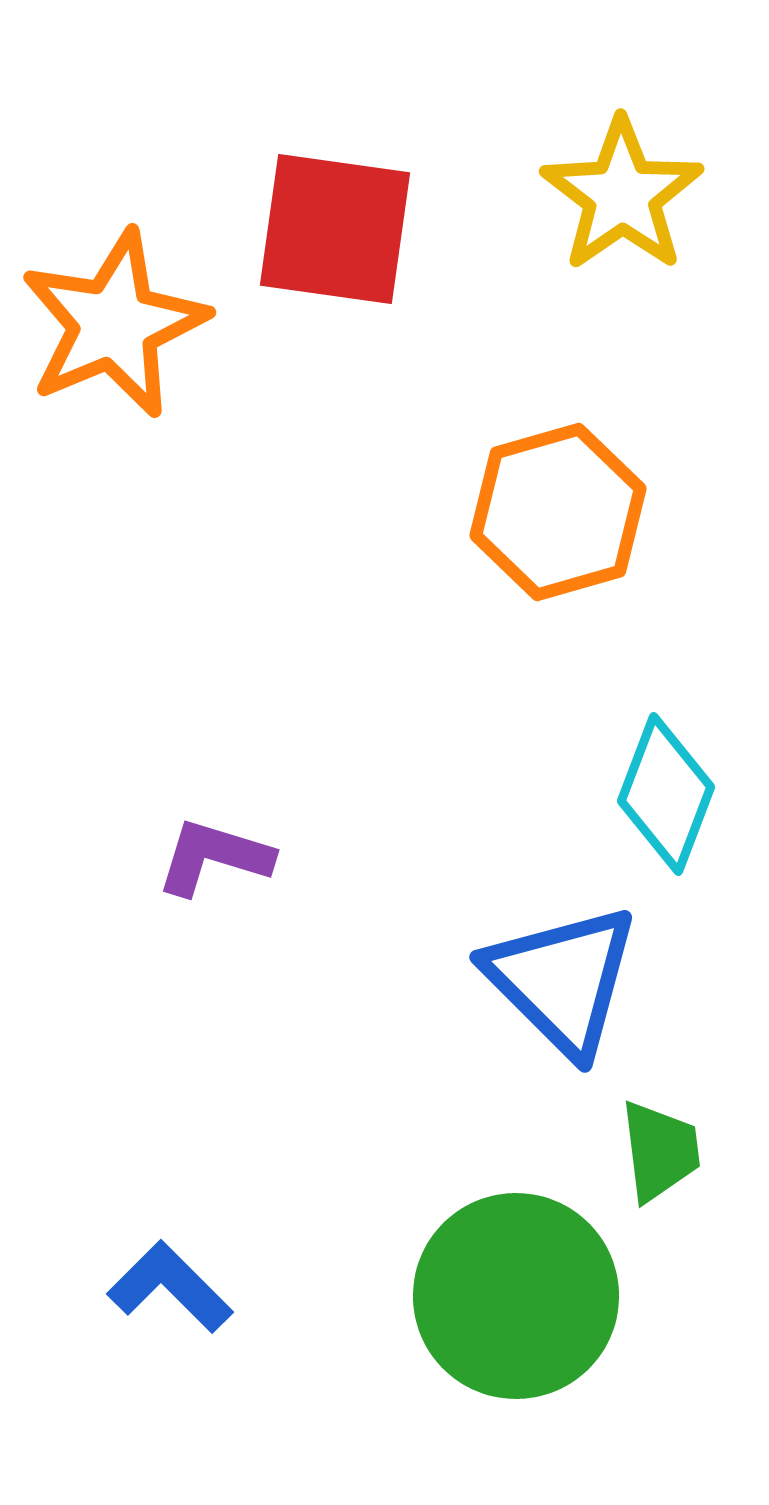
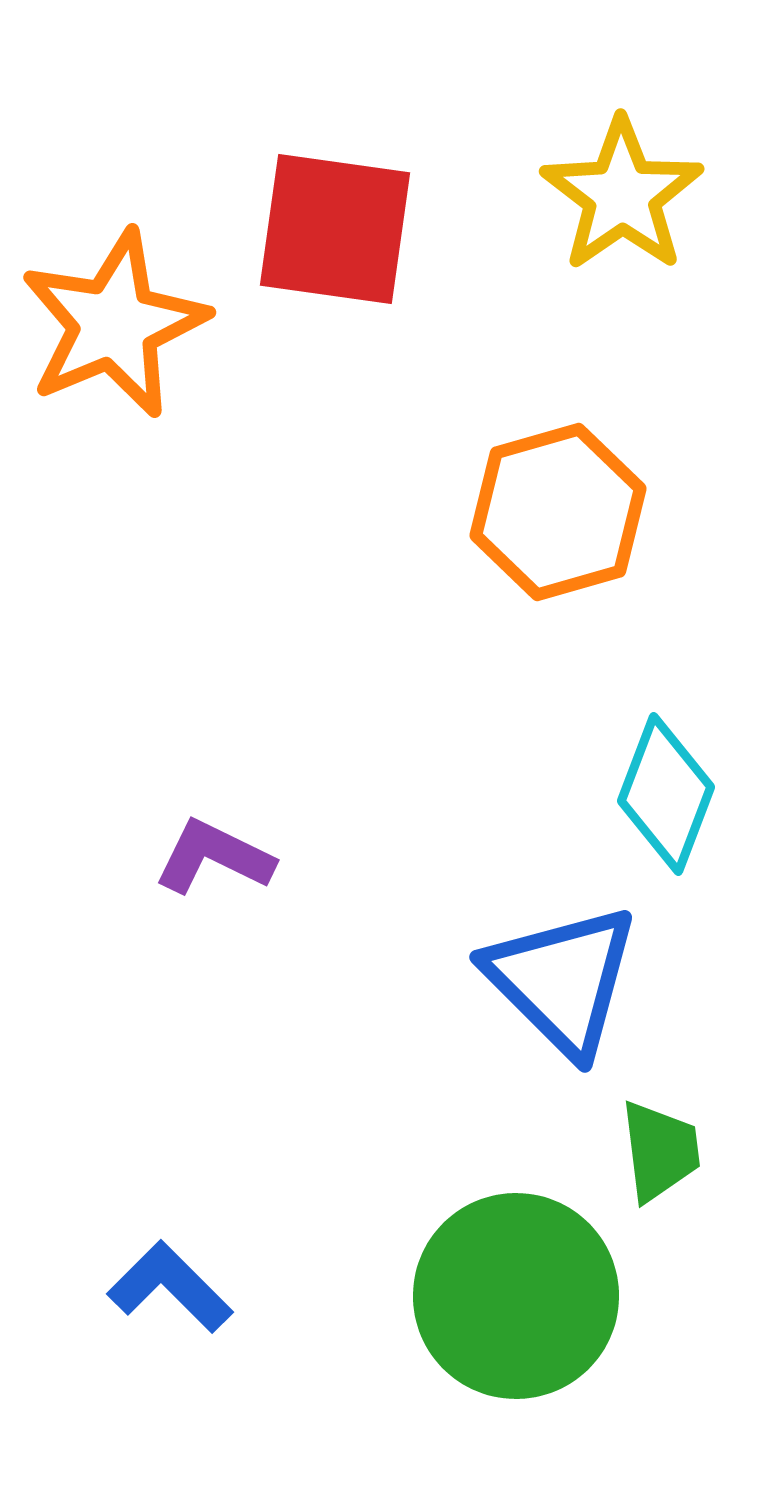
purple L-shape: rotated 9 degrees clockwise
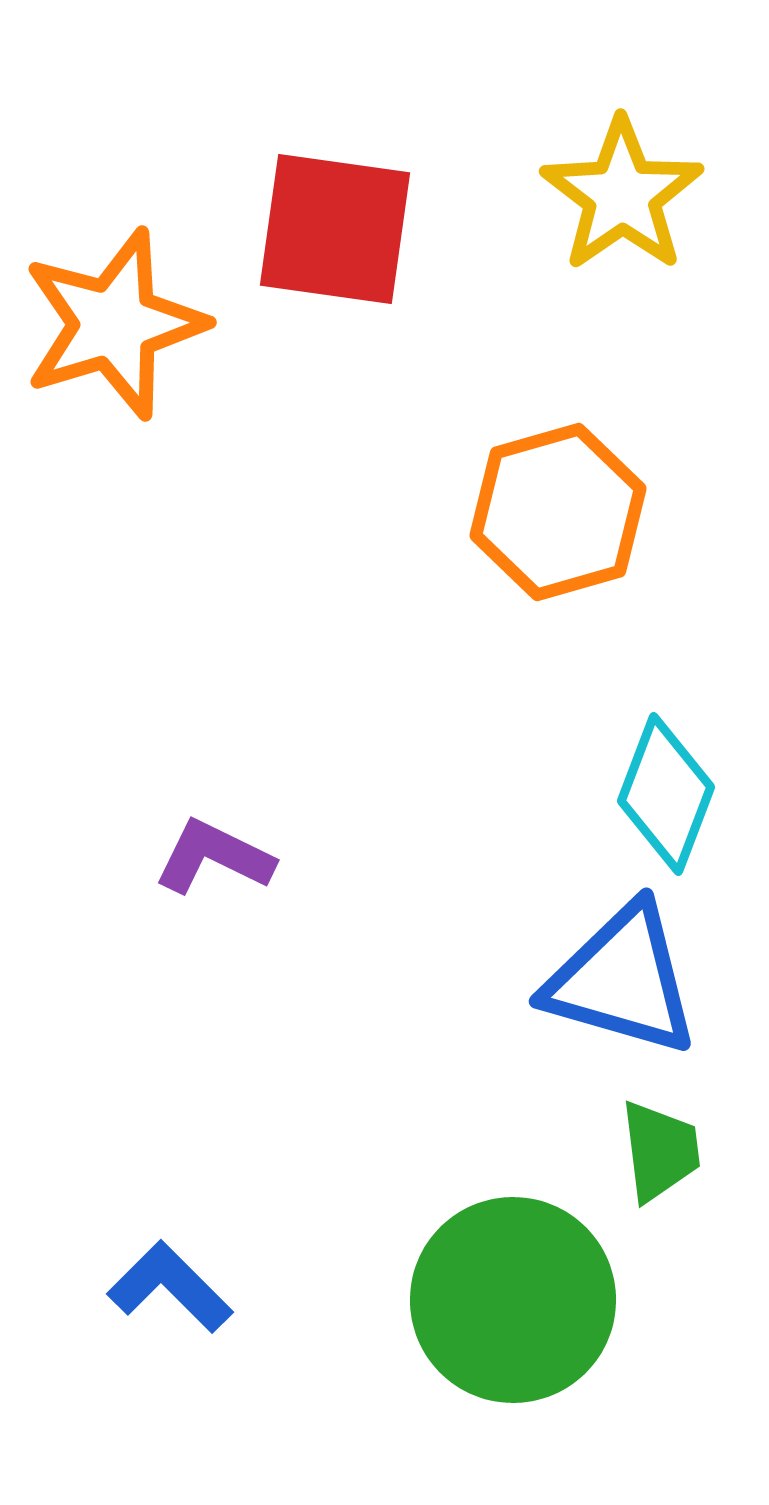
orange star: rotated 6 degrees clockwise
blue triangle: moved 60 px right; rotated 29 degrees counterclockwise
green circle: moved 3 px left, 4 px down
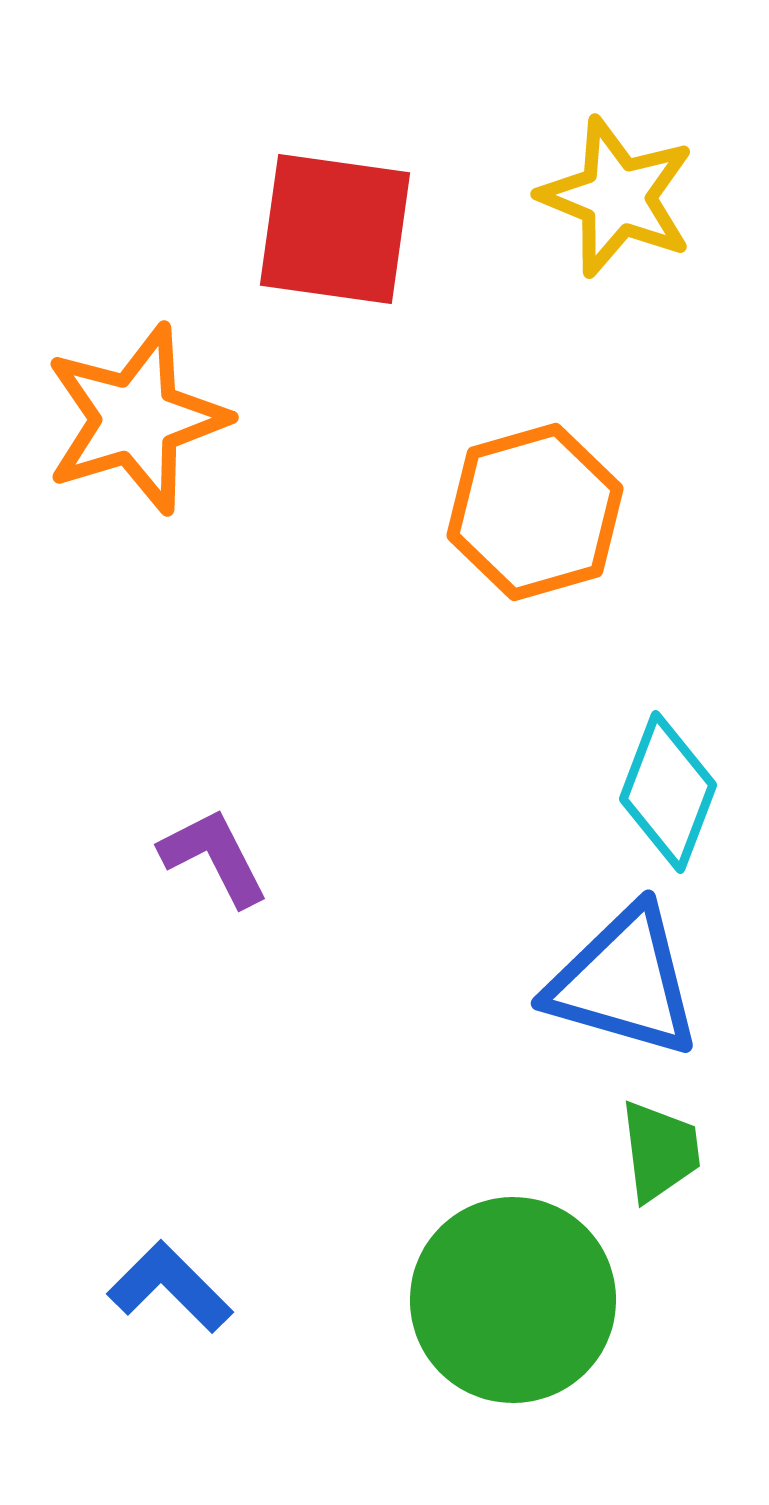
yellow star: moved 5 px left, 2 px down; rotated 15 degrees counterclockwise
orange star: moved 22 px right, 95 px down
orange hexagon: moved 23 px left
cyan diamond: moved 2 px right, 2 px up
purple L-shape: rotated 37 degrees clockwise
blue triangle: moved 2 px right, 2 px down
